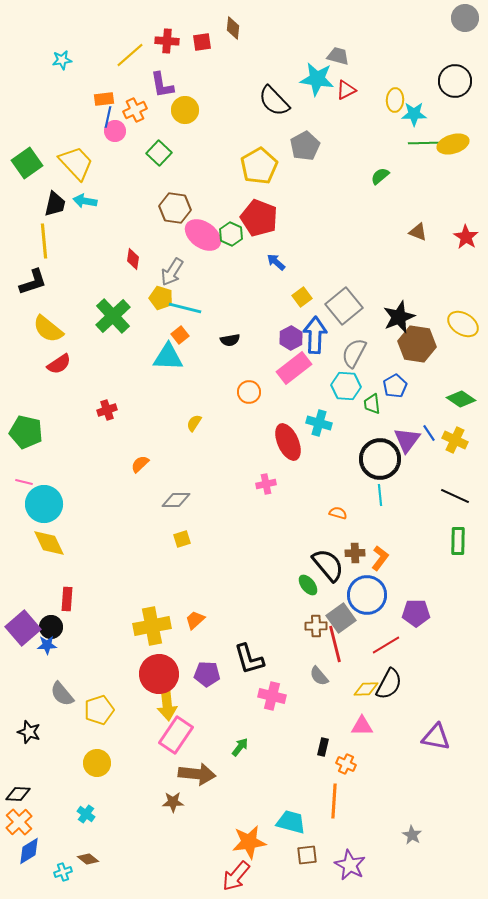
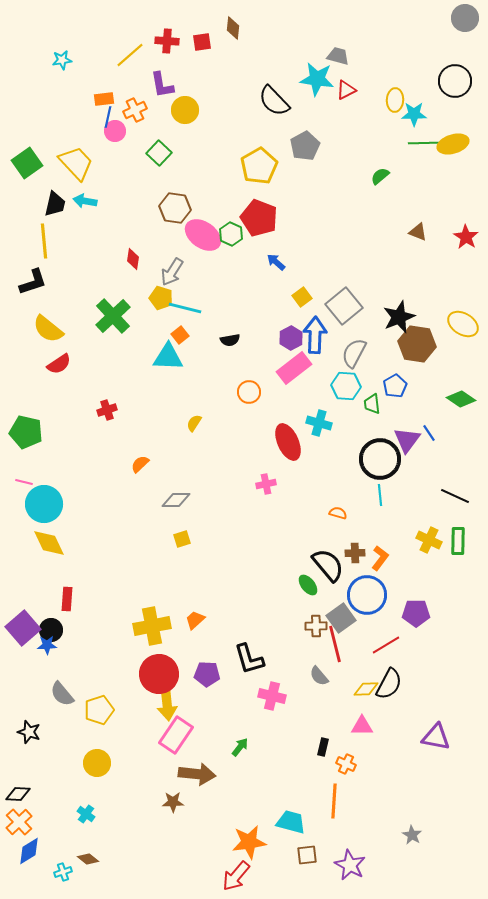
yellow cross at (455, 440): moved 26 px left, 100 px down
black circle at (51, 627): moved 3 px down
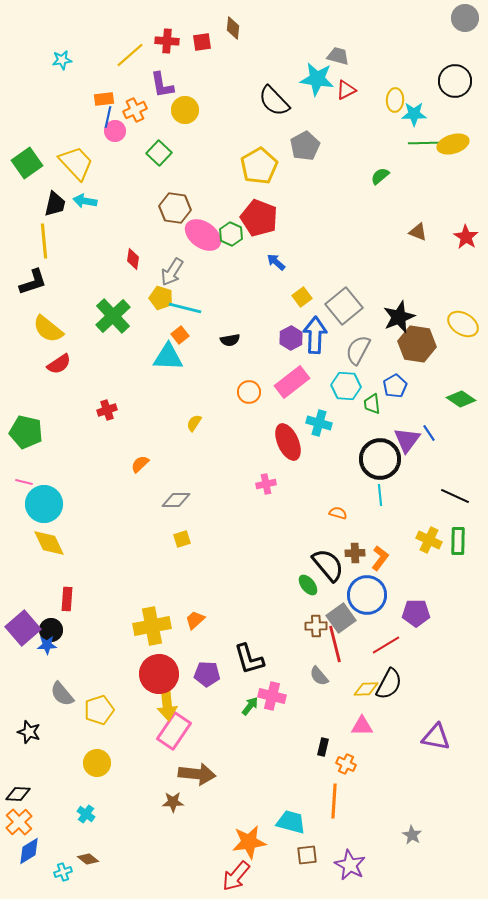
gray semicircle at (354, 353): moved 4 px right, 3 px up
pink rectangle at (294, 368): moved 2 px left, 14 px down
pink rectangle at (176, 735): moved 2 px left, 4 px up
green arrow at (240, 747): moved 10 px right, 41 px up
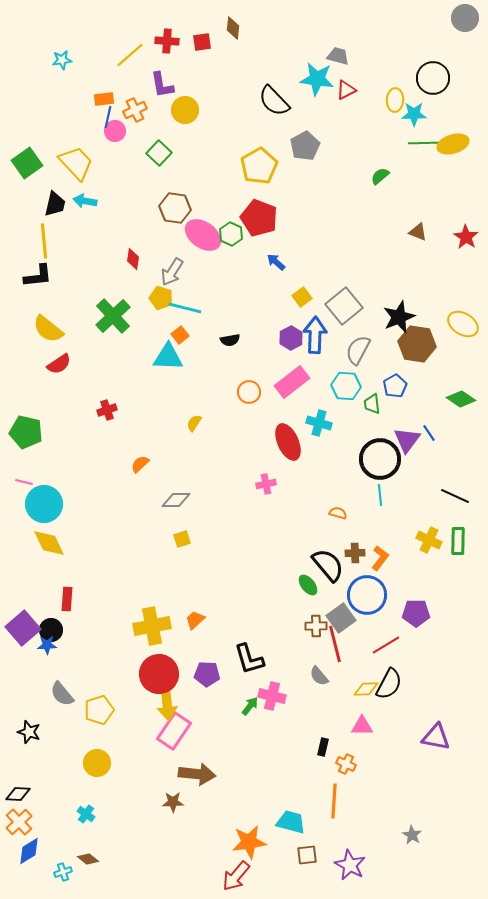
black circle at (455, 81): moved 22 px left, 3 px up
black L-shape at (33, 282): moved 5 px right, 6 px up; rotated 12 degrees clockwise
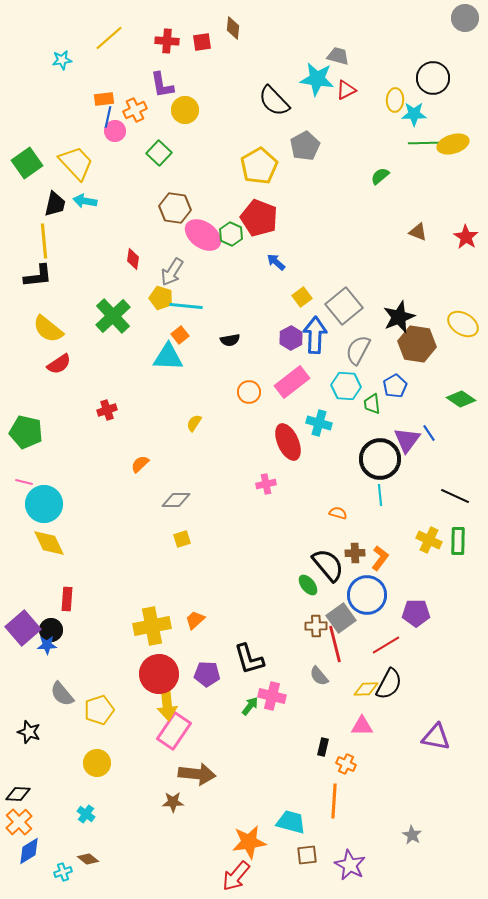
yellow line at (130, 55): moved 21 px left, 17 px up
cyan line at (185, 308): moved 1 px right, 2 px up; rotated 8 degrees counterclockwise
